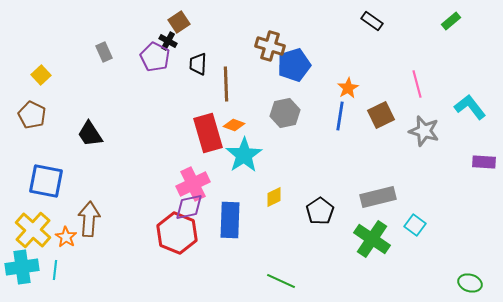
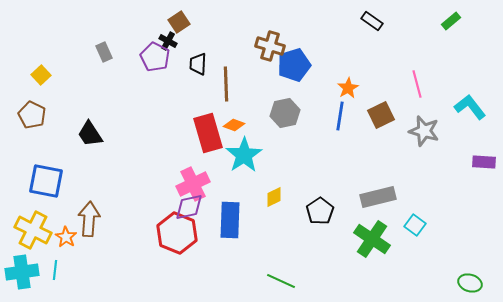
yellow cross at (33, 230): rotated 15 degrees counterclockwise
cyan cross at (22, 267): moved 5 px down
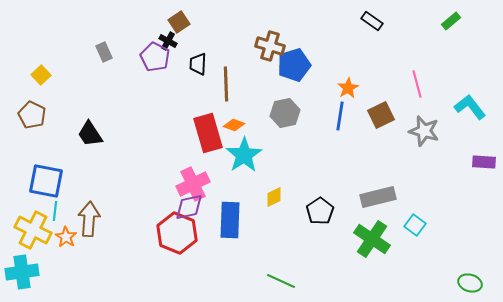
cyan line at (55, 270): moved 59 px up
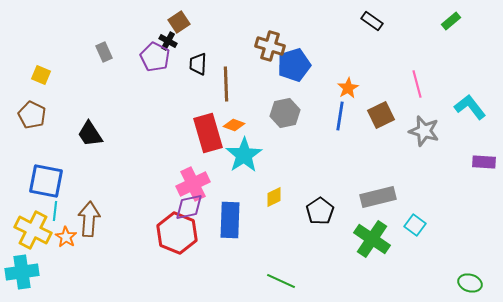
yellow square at (41, 75): rotated 24 degrees counterclockwise
